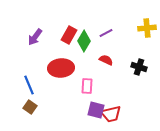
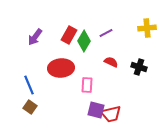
red semicircle: moved 5 px right, 2 px down
pink rectangle: moved 1 px up
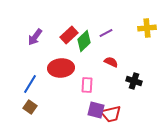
red rectangle: rotated 18 degrees clockwise
green diamond: rotated 15 degrees clockwise
black cross: moved 5 px left, 14 px down
blue line: moved 1 px right, 1 px up; rotated 54 degrees clockwise
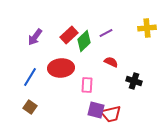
blue line: moved 7 px up
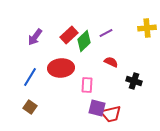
purple square: moved 1 px right, 2 px up
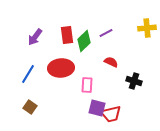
red rectangle: moved 2 px left; rotated 54 degrees counterclockwise
blue line: moved 2 px left, 3 px up
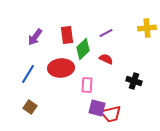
green diamond: moved 1 px left, 8 px down
red semicircle: moved 5 px left, 3 px up
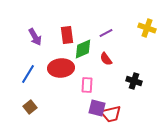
yellow cross: rotated 24 degrees clockwise
purple arrow: rotated 66 degrees counterclockwise
green diamond: rotated 20 degrees clockwise
red semicircle: rotated 152 degrees counterclockwise
brown square: rotated 16 degrees clockwise
